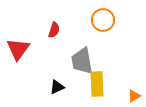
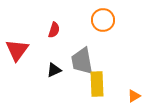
red triangle: moved 1 px left, 1 px down
black triangle: moved 3 px left, 17 px up
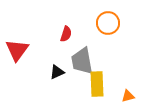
orange circle: moved 5 px right, 3 px down
red semicircle: moved 12 px right, 4 px down
black triangle: moved 3 px right, 2 px down
orange triangle: moved 6 px left; rotated 16 degrees clockwise
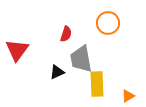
gray trapezoid: moved 1 px left, 2 px up
orange triangle: rotated 16 degrees counterclockwise
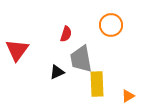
orange circle: moved 3 px right, 2 px down
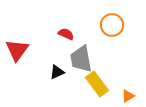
orange circle: moved 1 px right
red semicircle: rotated 84 degrees counterclockwise
yellow rectangle: rotated 35 degrees counterclockwise
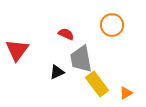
orange triangle: moved 2 px left, 3 px up
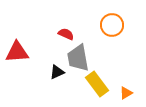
red triangle: moved 2 px down; rotated 50 degrees clockwise
gray trapezoid: moved 3 px left, 1 px up
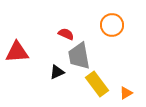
gray trapezoid: moved 1 px right, 2 px up
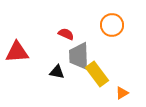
gray trapezoid: rotated 8 degrees clockwise
black triangle: rotated 35 degrees clockwise
yellow rectangle: moved 10 px up
orange triangle: moved 4 px left
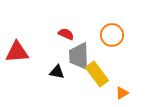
orange circle: moved 10 px down
